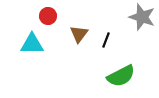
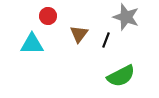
gray star: moved 16 px left
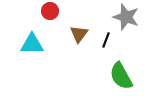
red circle: moved 2 px right, 5 px up
green semicircle: rotated 88 degrees clockwise
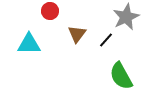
gray star: rotated 28 degrees clockwise
brown triangle: moved 2 px left
black line: rotated 21 degrees clockwise
cyan triangle: moved 3 px left
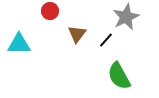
cyan triangle: moved 10 px left
green semicircle: moved 2 px left
